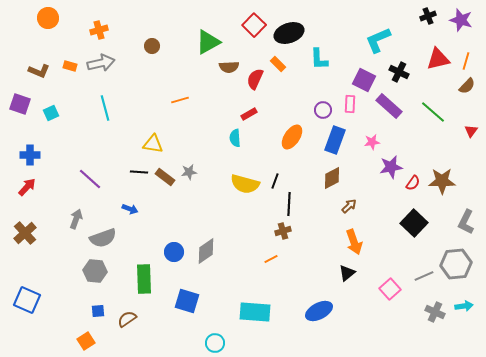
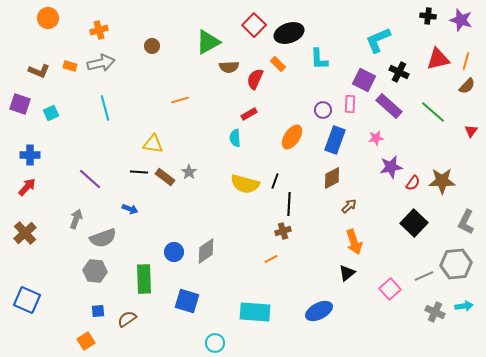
black cross at (428, 16): rotated 28 degrees clockwise
pink star at (372, 142): moved 4 px right, 4 px up
gray star at (189, 172): rotated 28 degrees counterclockwise
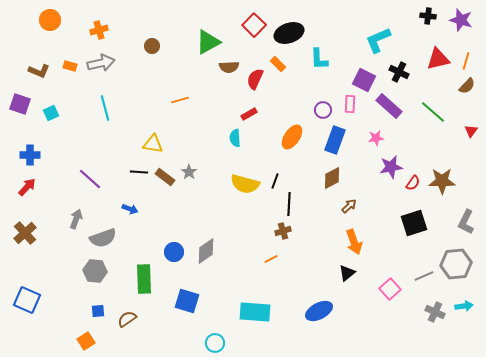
orange circle at (48, 18): moved 2 px right, 2 px down
black square at (414, 223): rotated 28 degrees clockwise
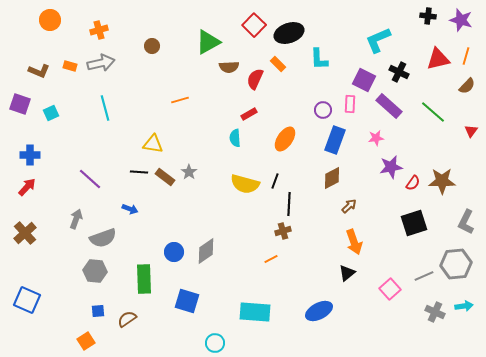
orange line at (466, 61): moved 5 px up
orange ellipse at (292, 137): moved 7 px left, 2 px down
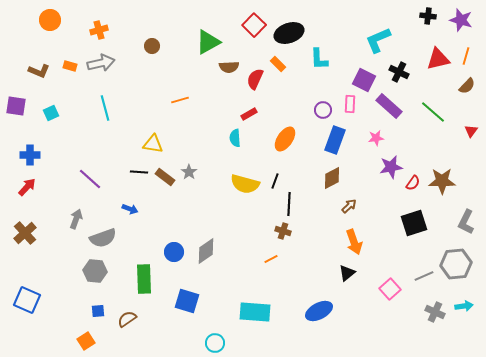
purple square at (20, 104): moved 4 px left, 2 px down; rotated 10 degrees counterclockwise
brown cross at (283, 231): rotated 35 degrees clockwise
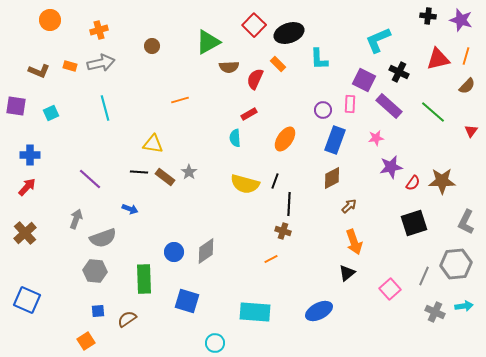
gray line at (424, 276): rotated 42 degrees counterclockwise
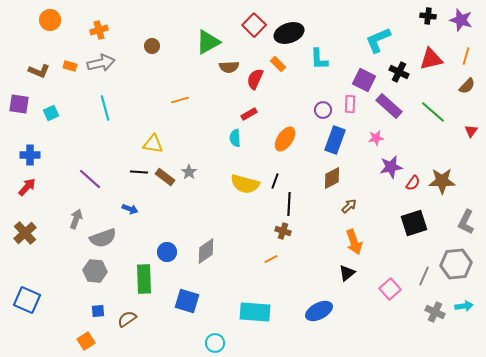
red triangle at (438, 59): moved 7 px left
purple square at (16, 106): moved 3 px right, 2 px up
blue circle at (174, 252): moved 7 px left
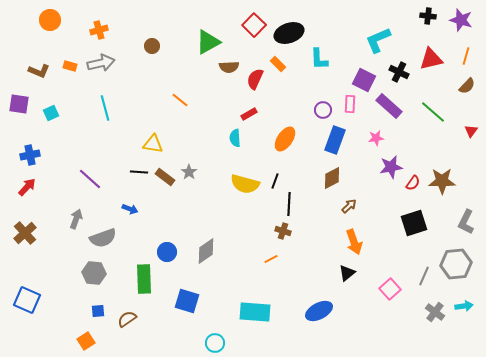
orange line at (180, 100): rotated 54 degrees clockwise
blue cross at (30, 155): rotated 12 degrees counterclockwise
gray hexagon at (95, 271): moved 1 px left, 2 px down
gray cross at (435, 312): rotated 12 degrees clockwise
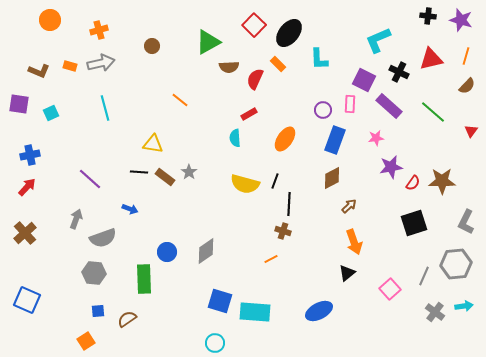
black ellipse at (289, 33): rotated 32 degrees counterclockwise
blue square at (187, 301): moved 33 px right
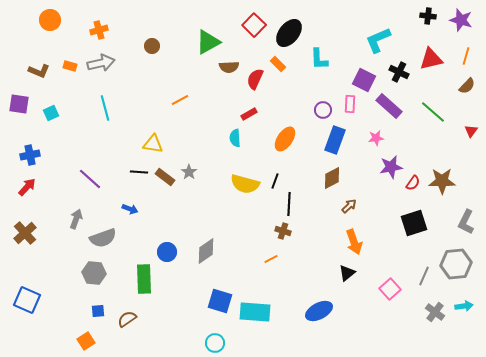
orange line at (180, 100): rotated 66 degrees counterclockwise
